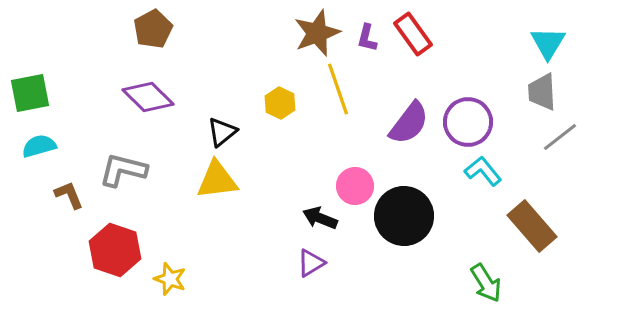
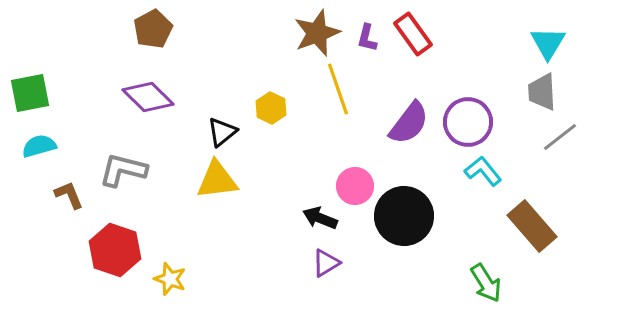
yellow hexagon: moved 9 px left, 5 px down
purple triangle: moved 15 px right
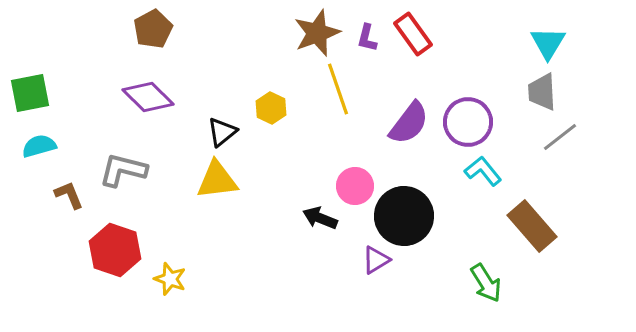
purple triangle: moved 50 px right, 3 px up
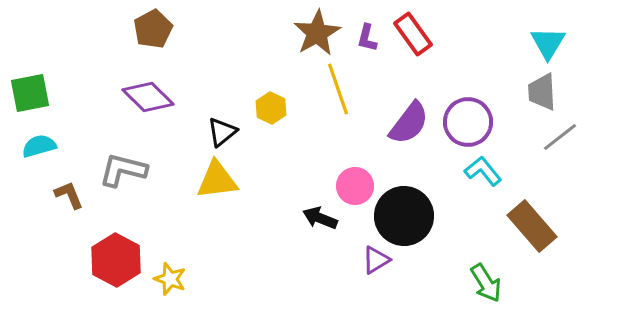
brown star: rotated 9 degrees counterclockwise
red hexagon: moved 1 px right, 10 px down; rotated 9 degrees clockwise
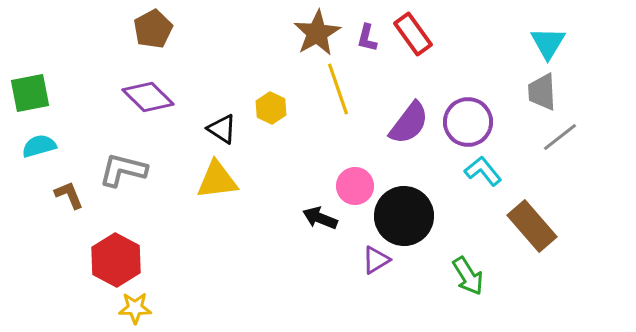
black triangle: moved 3 px up; rotated 48 degrees counterclockwise
yellow star: moved 35 px left, 29 px down; rotated 20 degrees counterclockwise
green arrow: moved 18 px left, 7 px up
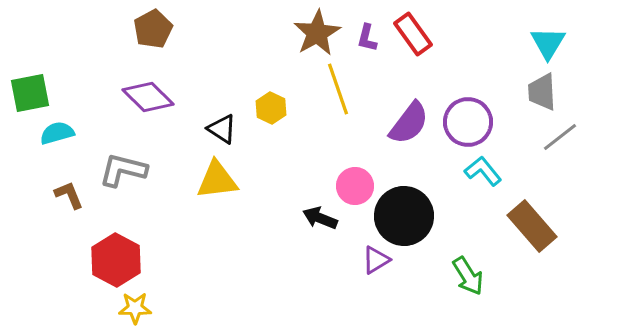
cyan semicircle: moved 18 px right, 13 px up
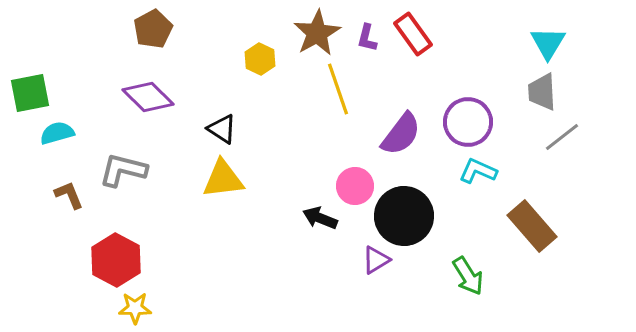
yellow hexagon: moved 11 px left, 49 px up
purple semicircle: moved 8 px left, 11 px down
gray line: moved 2 px right
cyan L-shape: moved 5 px left; rotated 27 degrees counterclockwise
yellow triangle: moved 6 px right, 1 px up
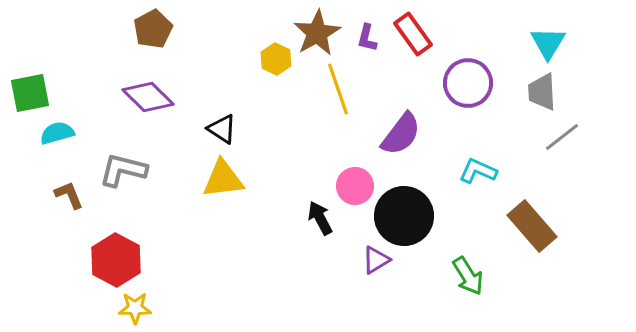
yellow hexagon: moved 16 px right
purple circle: moved 39 px up
black arrow: rotated 40 degrees clockwise
